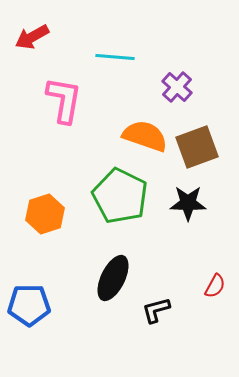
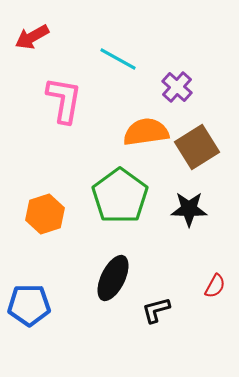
cyan line: moved 3 px right, 2 px down; rotated 24 degrees clockwise
orange semicircle: moved 1 px right, 4 px up; rotated 27 degrees counterclockwise
brown square: rotated 12 degrees counterclockwise
green pentagon: rotated 10 degrees clockwise
black star: moved 1 px right, 6 px down
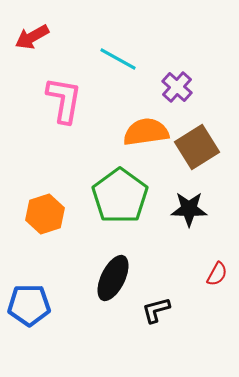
red semicircle: moved 2 px right, 12 px up
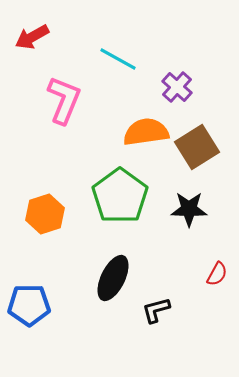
pink L-shape: rotated 12 degrees clockwise
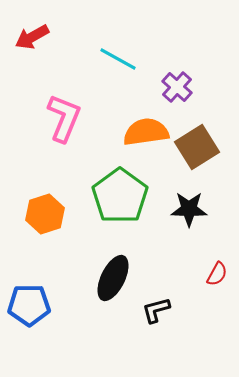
pink L-shape: moved 18 px down
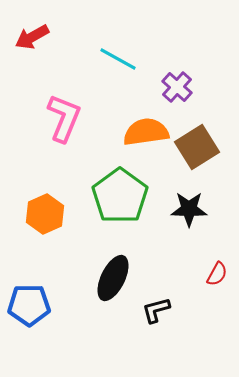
orange hexagon: rotated 6 degrees counterclockwise
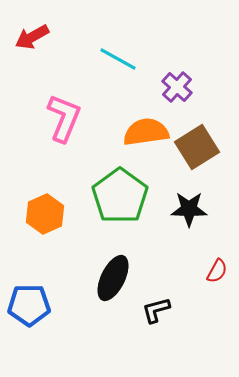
red semicircle: moved 3 px up
